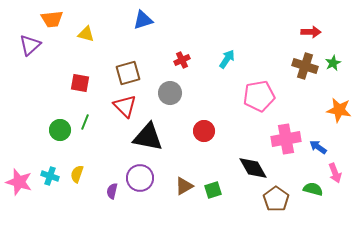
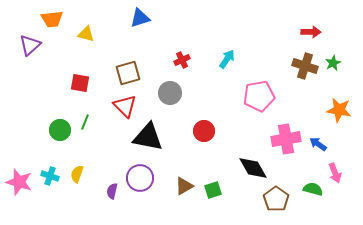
blue triangle: moved 3 px left, 2 px up
blue arrow: moved 3 px up
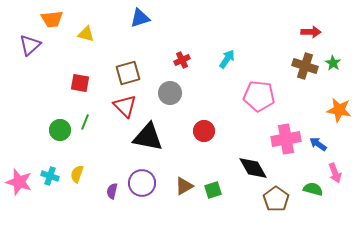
green star: rotated 14 degrees counterclockwise
pink pentagon: rotated 16 degrees clockwise
purple circle: moved 2 px right, 5 px down
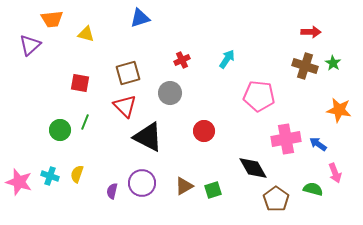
black triangle: rotated 16 degrees clockwise
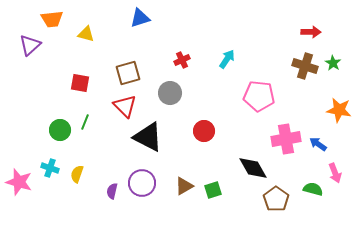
cyan cross: moved 8 px up
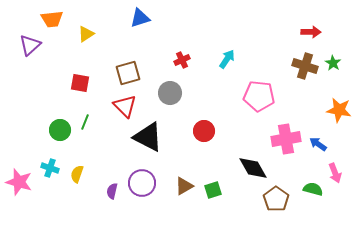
yellow triangle: rotated 48 degrees counterclockwise
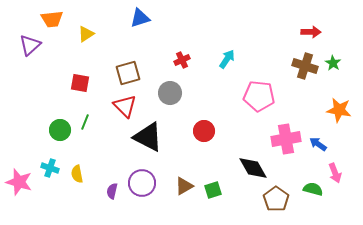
yellow semicircle: rotated 30 degrees counterclockwise
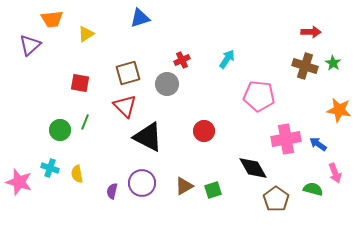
gray circle: moved 3 px left, 9 px up
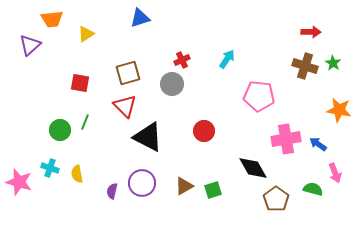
gray circle: moved 5 px right
